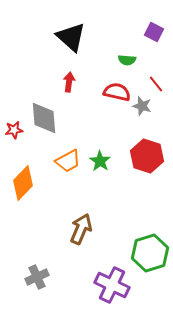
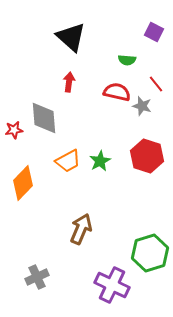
green star: rotated 10 degrees clockwise
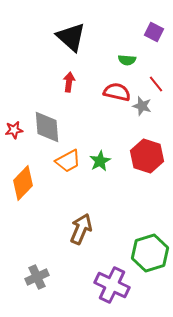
gray diamond: moved 3 px right, 9 px down
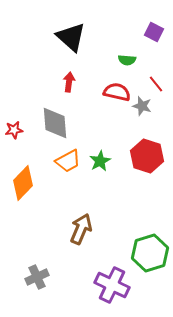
gray diamond: moved 8 px right, 4 px up
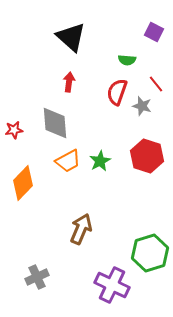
red semicircle: rotated 84 degrees counterclockwise
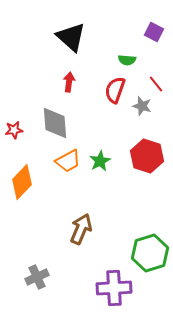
red semicircle: moved 2 px left, 2 px up
orange diamond: moved 1 px left, 1 px up
purple cross: moved 2 px right, 3 px down; rotated 28 degrees counterclockwise
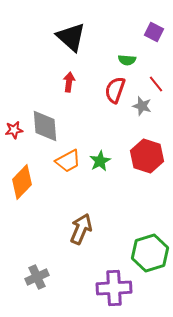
gray diamond: moved 10 px left, 3 px down
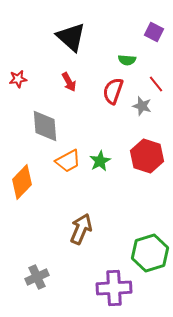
red arrow: rotated 144 degrees clockwise
red semicircle: moved 2 px left, 1 px down
red star: moved 4 px right, 51 px up
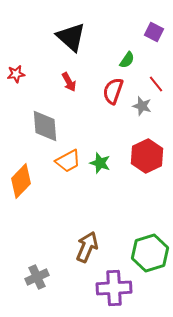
green semicircle: rotated 60 degrees counterclockwise
red star: moved 2 px left, 5 px up
red hexagon: rotated 16 degrees clockwise
green star: moved 2 px down; rotated 25 degrees counterclockwise
orange diamond: moved 1 px left, 1 px up
brown arrow: moved 6 px right, 18 px down
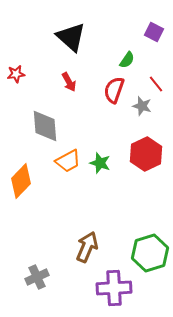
red semicircle: moved 1 px right, 1 px up
red hexagon: moved 1 px left, 2 px up
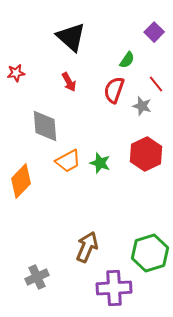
purple square: rotated 18 degrees clockwise
red star: moved 1 px up
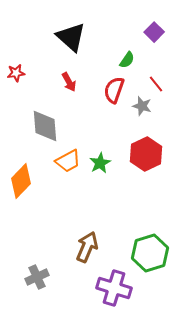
green star: rotated 25 degrees clockwise
purple cross: rotated 20 degrees clockwise
